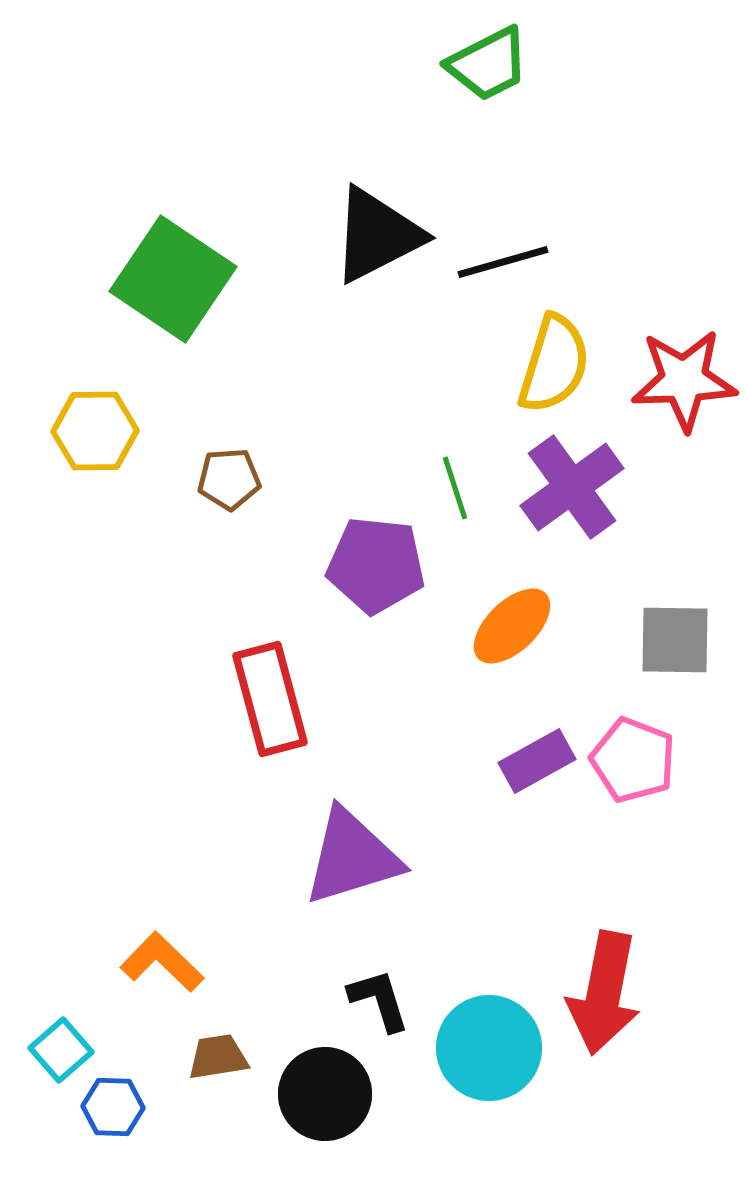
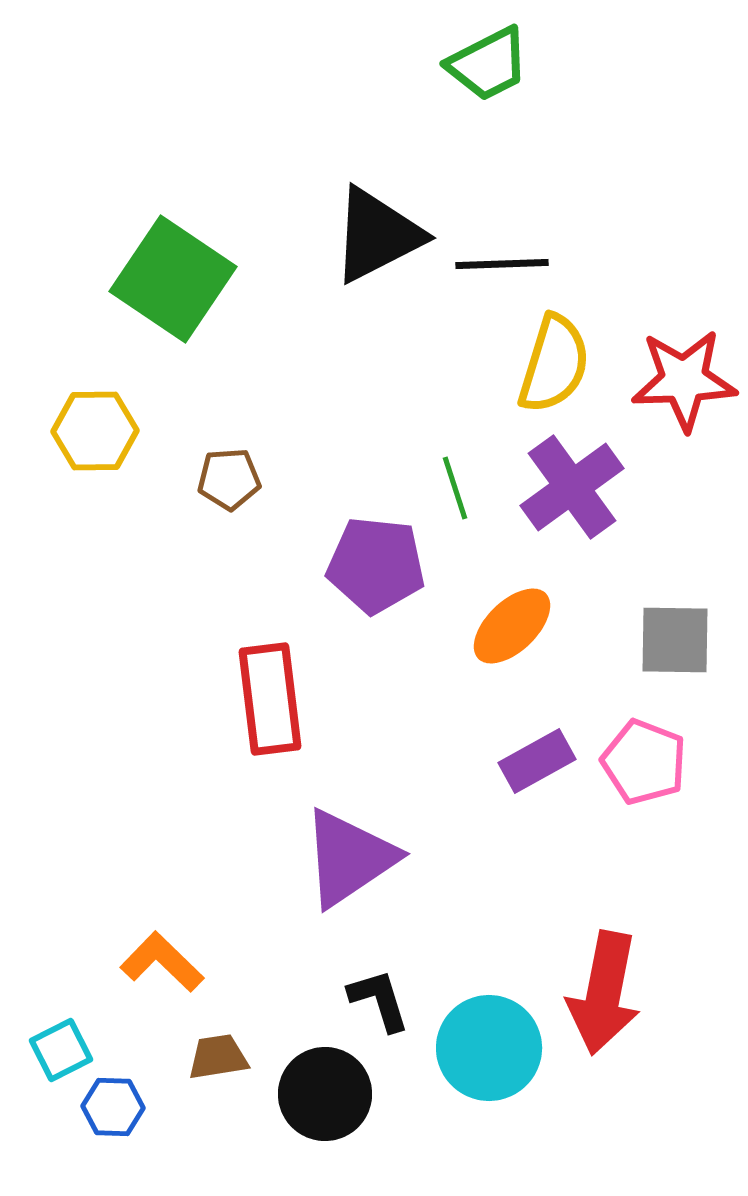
black line: moved 1 px left, 2 px down; rotated 14 degrees clockwise
red rectangle: rotated 8 degrees clockwise
pink pentagon: moved 11 px right, 2 px down
purple triangle: moved 3 px left, 1 px down; rotated 17 degrees counterclockwise
cyan square: rotated 14 degrees clockwise
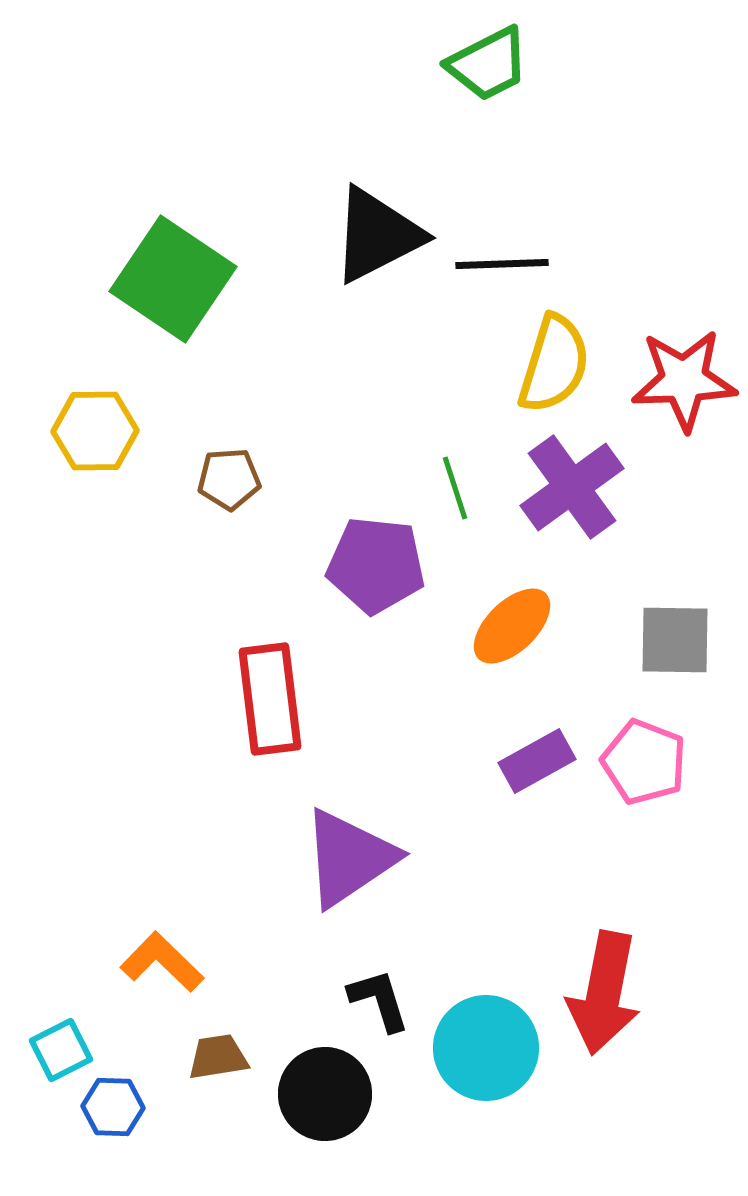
cyan circle: moved 3 px left
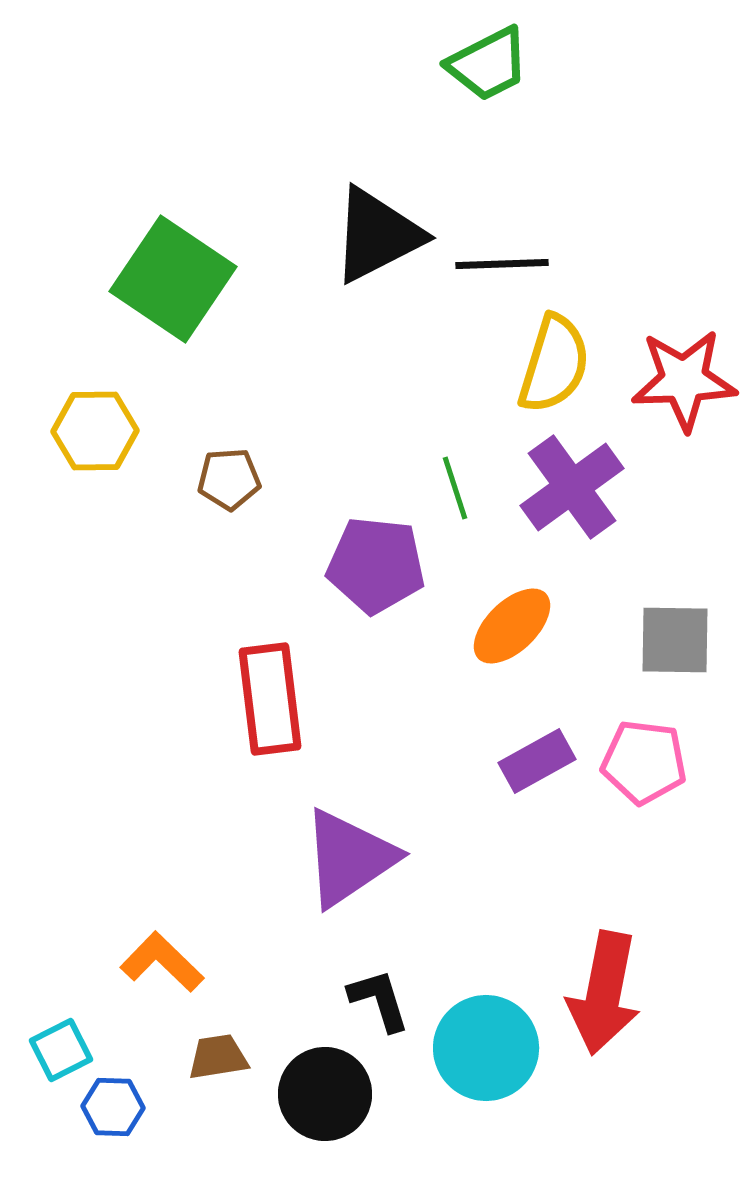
pink pentagon: rotated 14 degrees counterclockwise
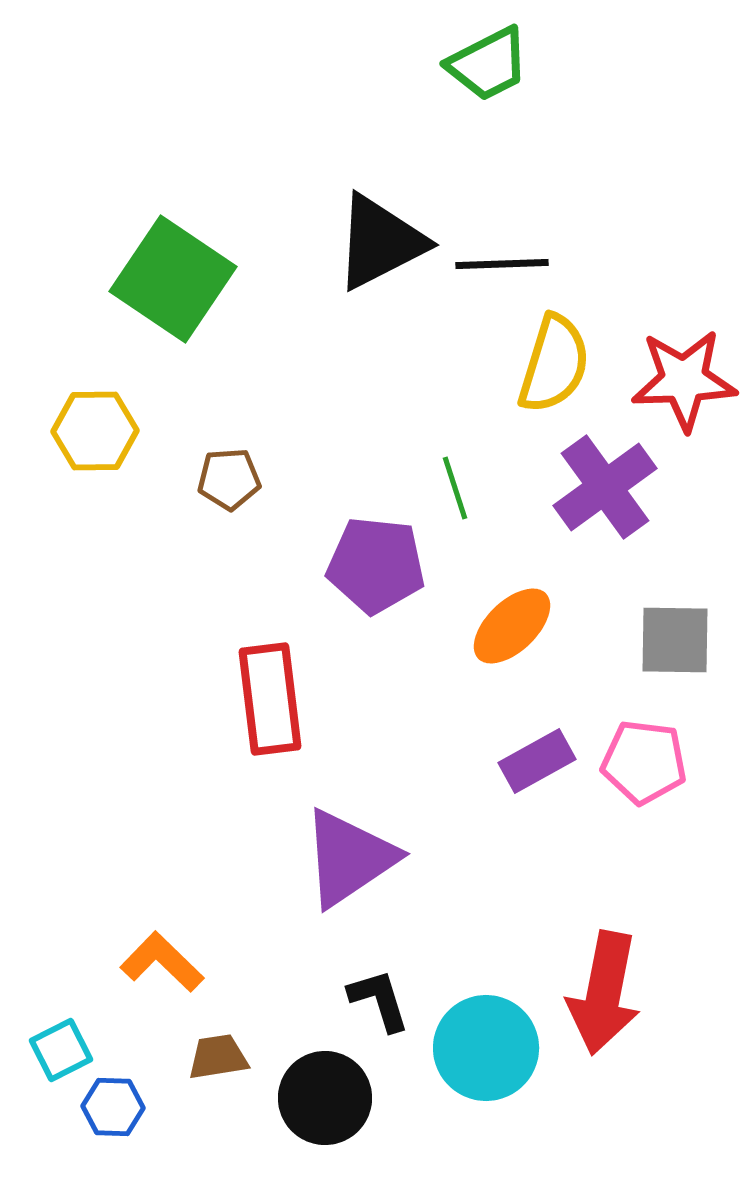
black triangle: moved 3 px right, 7 px down
purple cross: moved 33 px right
black circle: moved 4 px down
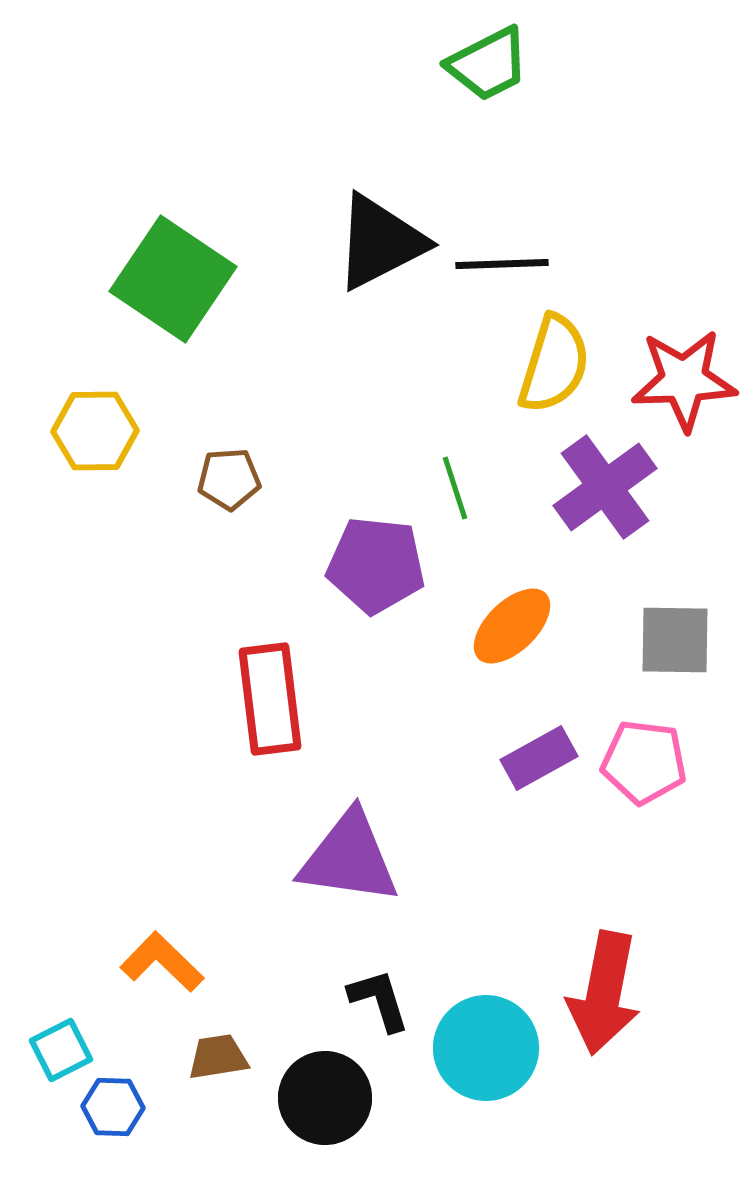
purple rectangle: moved 2 px right, 3 px up
purple triangle: rotated 42 degrees clockwise
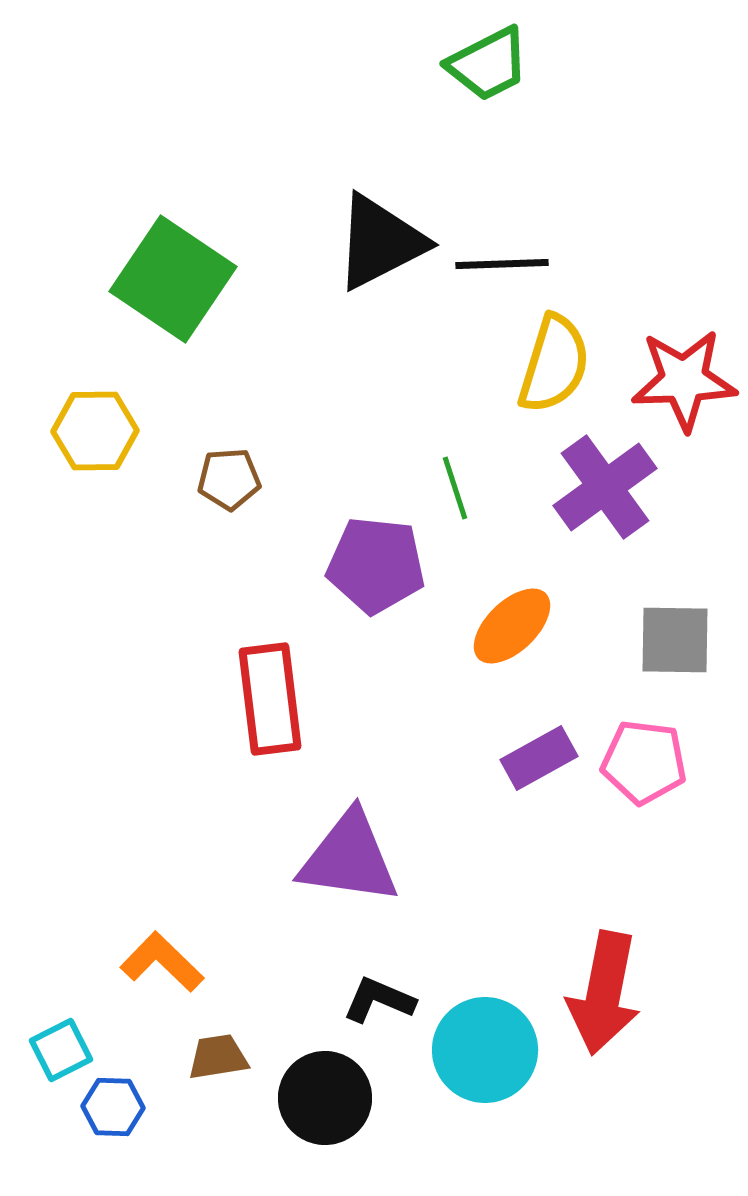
black L-shape: rotated 50 degrees counterclockwise
cyan circle: moved 1 px left, 2 px down
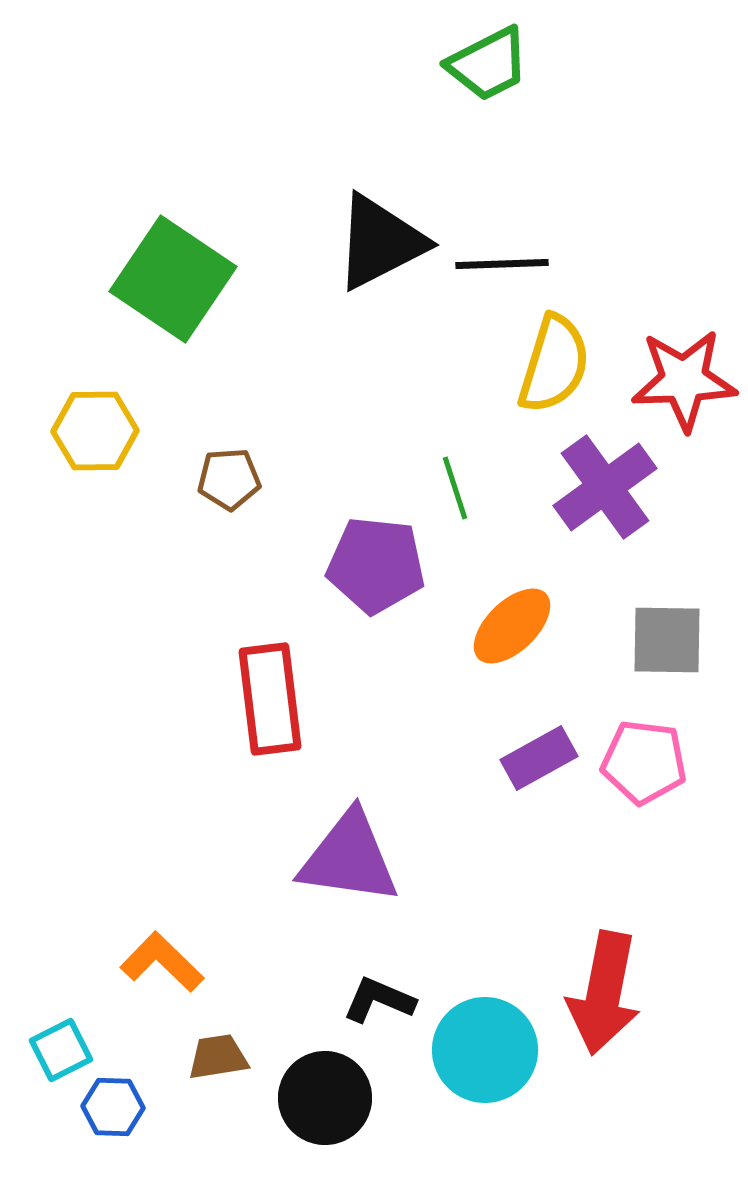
gray square: moved 8 px left
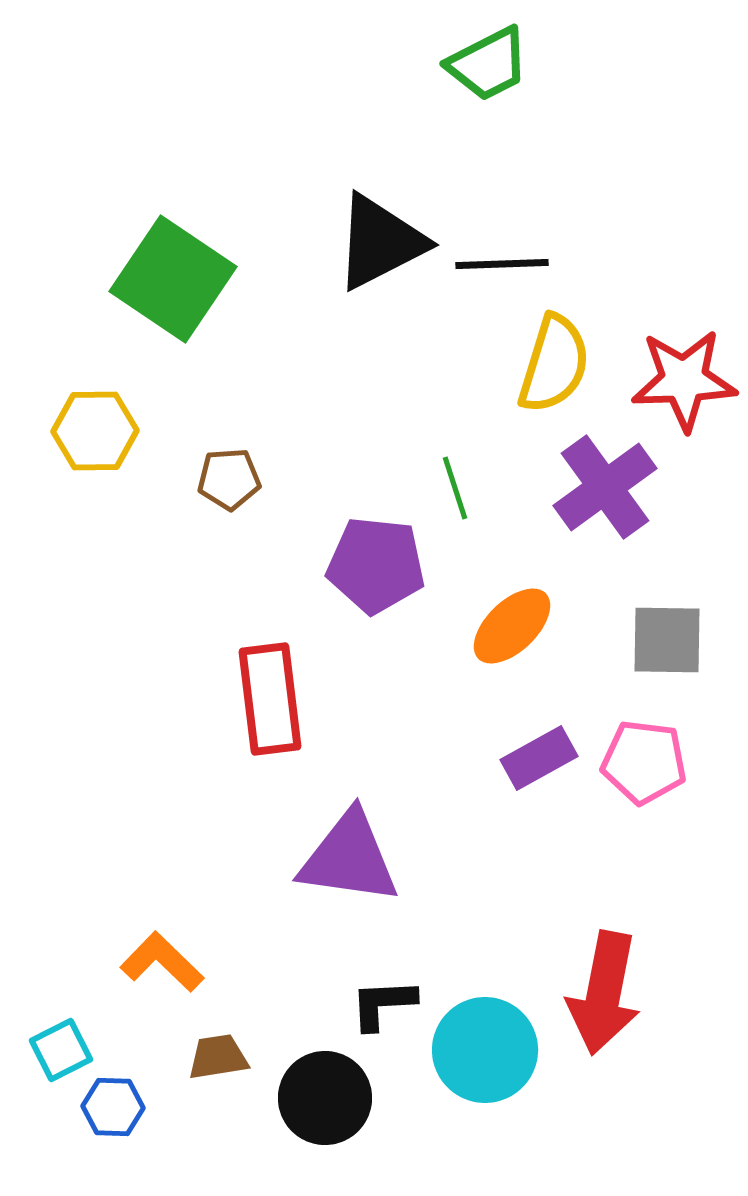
black L-shape: moved 4 px right, 4 px down; rotated 26 degrees counterclockwise
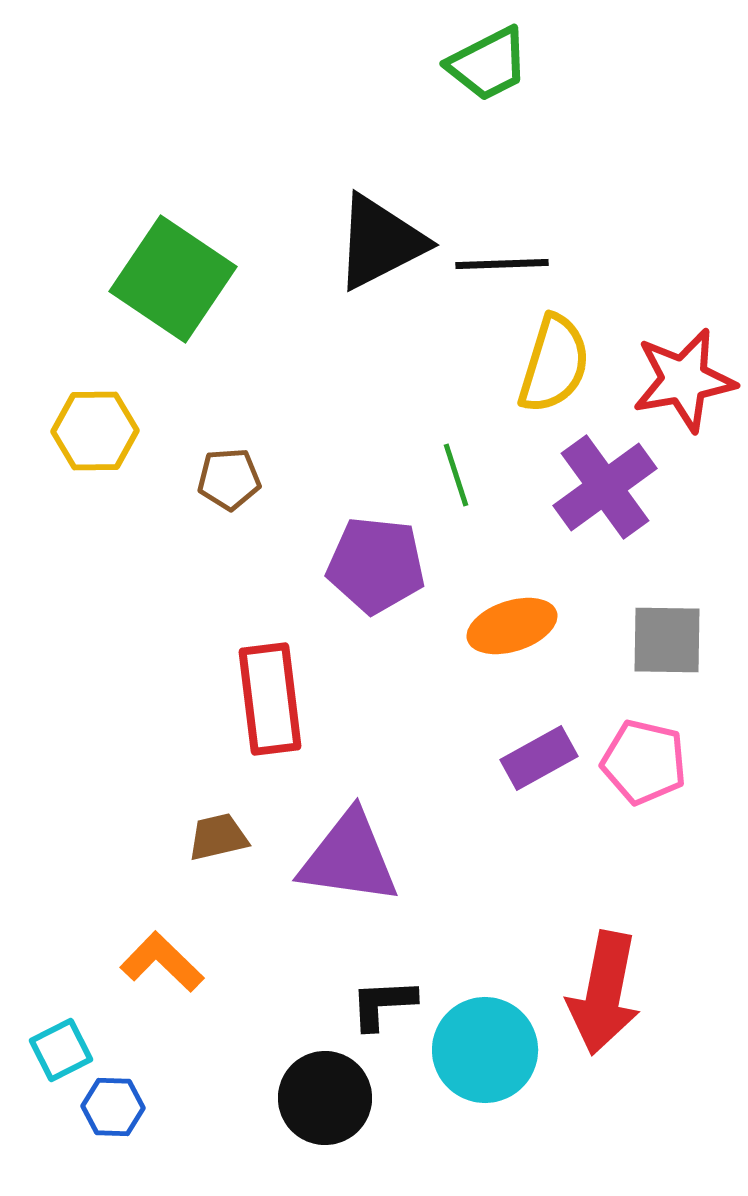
red star: rotated 8 degrees counterclockwise
green line: moved 1 px right, 13 px up
orange ellipse: rotated 26 degrees clockwise
pink pentagon: rotated 6 degrees clockwise
brown trapezoid: moved 220 px up; rotated 4 degrees counterclockwise
